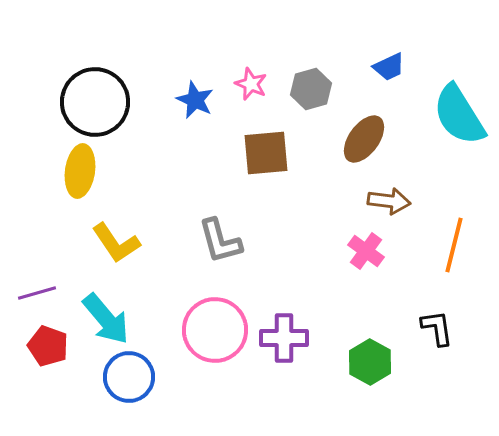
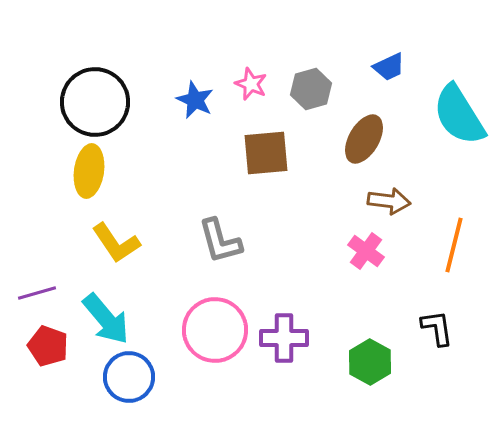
brown ellipse: rotated 6 degrees counterclockwise
yellow ellipse: moved 9 px right
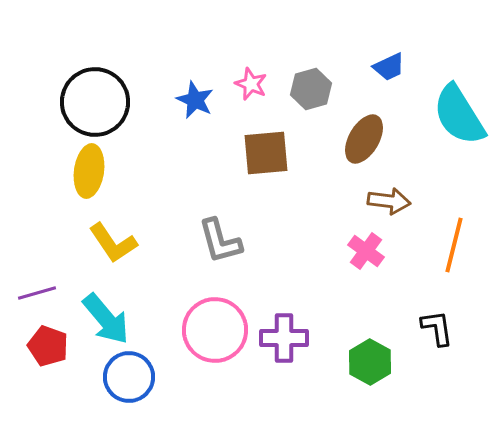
yellow L-shape: moved 3 px left
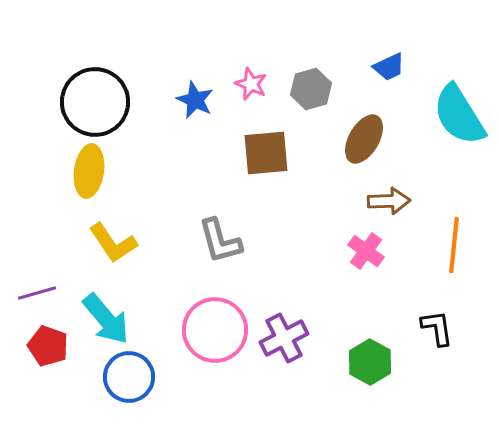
brown arrow: rotated 9 degrees counterclockwise
orange line: rotated 8 degrees counterclockwise
purple cross: rotated 27 degrees counterclockwise
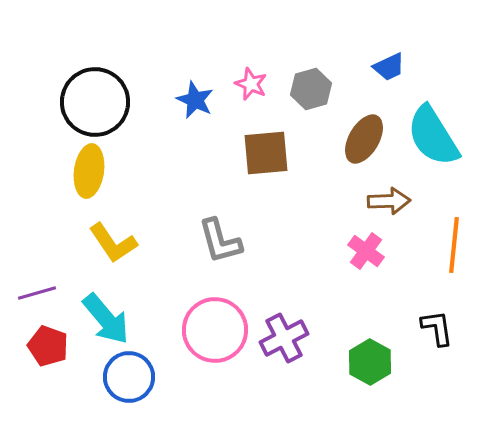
cyan semicircle: moved 26 px left, 21 px down
